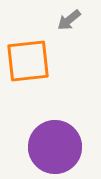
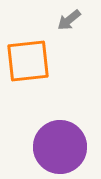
purple circle: moved 5 px right
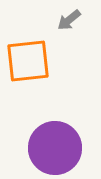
purple circle: moved 5 px left, 1 px down
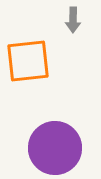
gray arrow: moved 4 px right; rotated 50 degrees counterclockwise
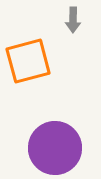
orange square: rotated 9 degrees counterclockwise
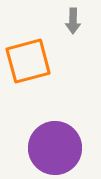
gray arrow: moved 1 px down
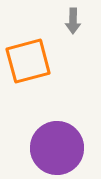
purple circle: moved 2 px right
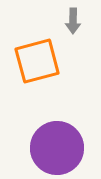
orange square: moved 9 px right
